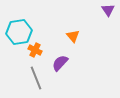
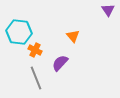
cyan hexagon: rotated 15 degrees clockwise
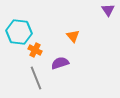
purple semicircle: rotated 30 degrees clockwise
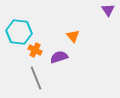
purple semicircle: moved 1 px left, 6 px up
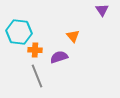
purple triangle: moved 6 px left
orange cross: rotated 24 degrees counterclockwise
gray line: moved 1 px right, 2 px up
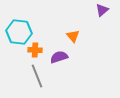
purple triangle: rotated 24 degrees clockwise
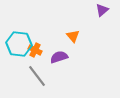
cyan hexagon: moved 12 px down
orange cross: rotated 24 degrees clockwise
gray line: rotated 15 degrees counterclockwise
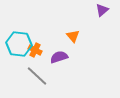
gray line: rotated 10 degrees counterclockwise
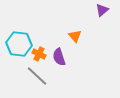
orange triangle: moved 2 px right
orange cross: moved 4 px right, 4 px down
purple semicircle: rotated 90 degrees counterclockwise
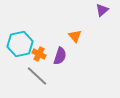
cyan hexagon: moved 1 px right; rotated 20 degrees counterclockwise
purple semicircle: moved 1 px right, 1 px up; rotated 144 degrees counterclockwise
